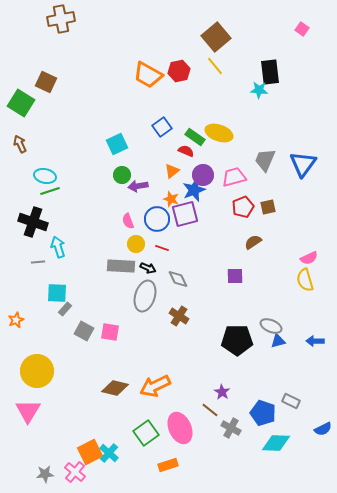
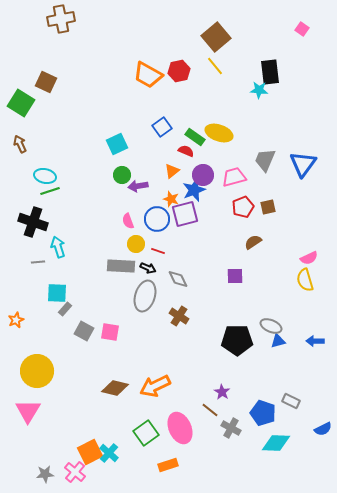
red line at (162, 248): moved 4 px left, 3 px down
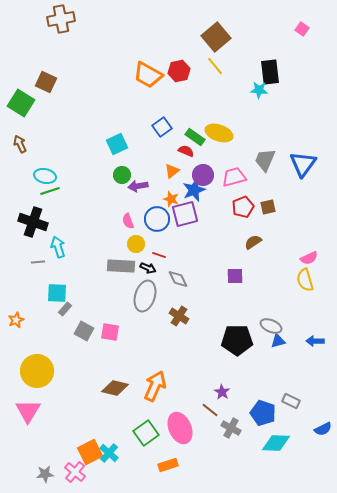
red line at (158, 251): moved 1 px right, 4 px down
orange arrow at (155, 386): rotated 140 degrees clockwise
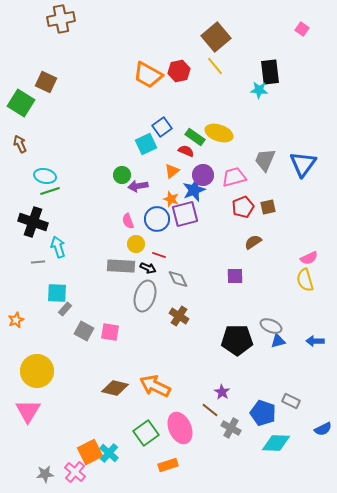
cyan square at (117, 144): moved 29 px right
orange arrow at (155, 386): rotated 88 degrees counterclockwise
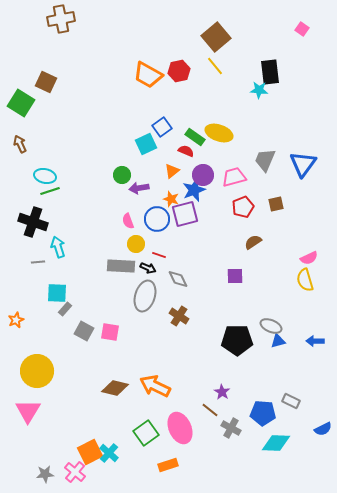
purple arrow at (138, 186): moved 1 px right, 2 px down
brown square at (268, 207): moved 8 px right, 3 px up
blue pentagon at (263, 413): rotated 15 degrees counterclockwise
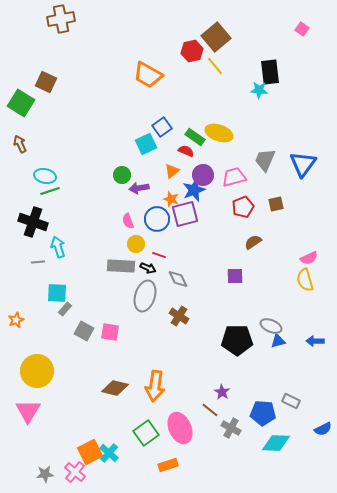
red hexagon at (179, 71): moved 13 px right, 20 px up
orange arrow at (155, 386): rotated 108 degrees counterclockwise
